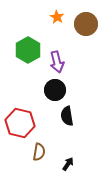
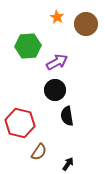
green hexagon: moved 4 px up; rotated 25 degrees clockwise
purple arrow: rotated 105 degrees counterclockwise
brown semicircle: rotated 24 degrees clockwise
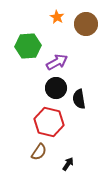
black circle: moved 1 px right, 2 px up
black semicircle: moved 12 px right, 17 px up
red hexagon: moved 29 px right, 1 px up
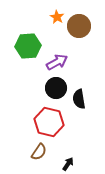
brown circle: moved 7 px left, 2 px down
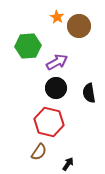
black semicircle: moved 10 px right, 6 px up
